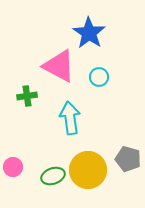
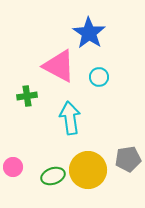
gray pentagon: rotated 25 degrees counterclockwise
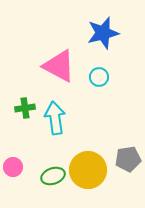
blue star: moved 14 px right; rotated 24 degrees clockwise
green cross: moved 2 px left, 12 px down
cyan arrow: moved 15 px left
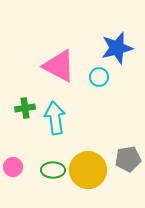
blue star: moved 14 px right, 15 px down
green ellipse: moved 6 px up; rotated 20 degrees clockwise
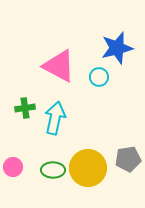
cyan arrow: rotated 20 degrees clockwise
yellow circle: moved 2 px up
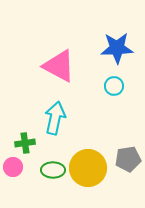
blue star: rotated 12 degrees clockwise
cyan circle: moved 15 px right, 9 px down
green cross: moved 35 px down
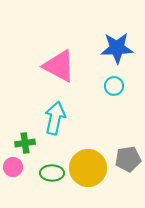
green ellipse: moved 1 px left, 3 px down
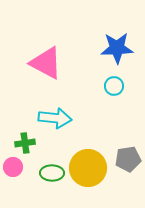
pink triangle: moved 13 px left, 3 px up
cyan arrow: rotated 84 degrees clockwise
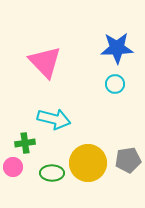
pink triangle: moved 1 px left, 1 px up; rotated 18 degrees clockwise
cyan circle: moved 1 px right, 2 px up
cyan arrow: moved 1 px left, 1 px down; rotated 8 degrees clockwise
gray pentagon: moved 1 px down
yellow circle: moved 5 px up
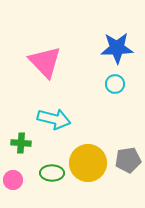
green cross: moved 4 px left; rotated 12 degrees clockwise
pink circle: moved 13 px down
